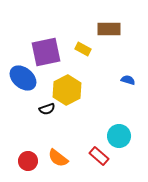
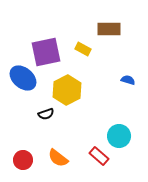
black semicircle: moved 1 px left, 5 px down
red circle: moved 5 px left, 1 px up
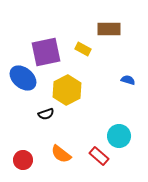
orange semicircle: moved 3 px right, 4 px up
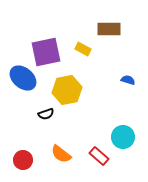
yellow hexagon: rotated 16 degrees clockwise
cyan circle: moved 4 px right, 1 px down
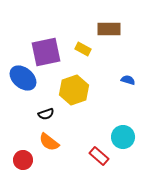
yellow hexagon: moved 7 px right; rotated 8 degrees counterclockwise
orange semicircle: moved 12 px left, 12 px up
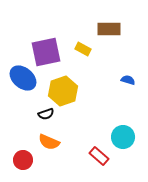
yellow hexagon: moved 11 px left, 1 px down
orange semicircle: rotated 15 degrees counterclockwise
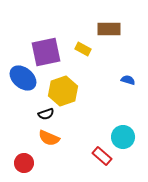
orange semicircle: moved 4 px up
red rectangle: moved 3 px right
red circle: moved 1 px right, 3 px down
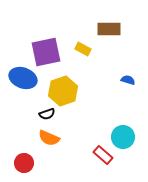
blue ellipse: rotated 20 degrees counterclockwise
black semicircle: moved 1 px right
red rectangle: moved 1 px right, 1 px up
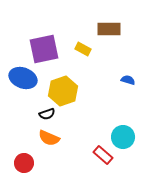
purple square: moved 2 px left, 3 px up
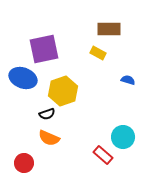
yellow rectangle: moved 15 px right, 4 px down
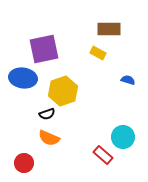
blue ellipse: rotated 12 degrees counterclockwise
